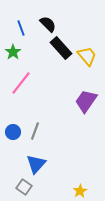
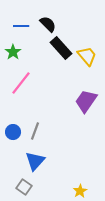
blue line: moved 2 px up; rotated 70 degrees counterclockwise
blue triangle: moved 1 px left, 3 px up
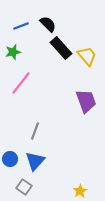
blue line: rotated 21 degrees counterclockwise
green star: rotated 21 degrees clockwise
purple trapezoid: rotated 125 degrees clockwise
blue circle: moved 3 px left, 27 px down
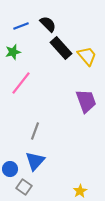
blue circle: moved 10 px down
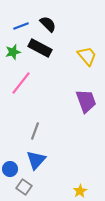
black rectangle: moved 21 px left; rotated 20 degrees counterclockwise
blue triangle: moved 1 px right, 1 px up
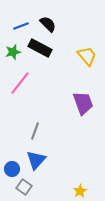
pink line: moved 1 px left
purple trapezoid: moved 3 px left, 2 px down
blue circle: moved 2 px right
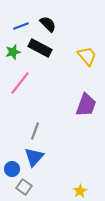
purple trapezoid: moved 3 px right, 2 px down; rotated 40 degrees clockwise
blue triangle: moved 2 px left, 3 px up
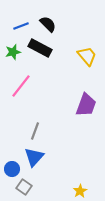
pink line: moved 1 px right, 3 px down
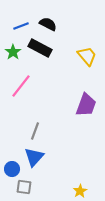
black semicircle: rotated 18 degrees counterclockwise
green star: rotated 21 degrees counterclockwise
gray square: rotated 28 degrees counterclockwise
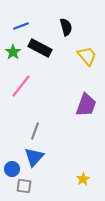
black semicircle: moved 18 px right, 3 px down; rotated 48 degrees clockwise
gray square: moved 1 px up
yellow star: moved 3 px right, 12 px up
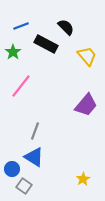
black semicircle: rotated 30 degrees counterclockwise
black rectangle: moved 6 px right, 4 px up
purple trapezoid: rotated 20 degrees clockwise
blue triangle: rotated 40 degrees counterclockwise
gray square: rotated 28 degrees clockwise
